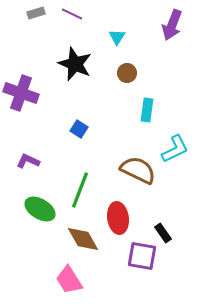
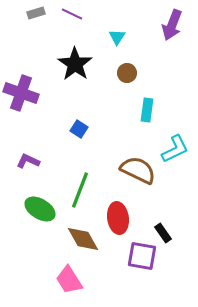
black star: rotated 12 degrees clockwise
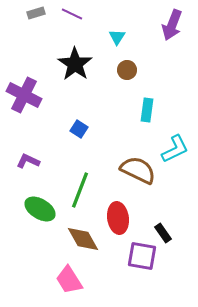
brown circle: moved 3 px up
purple cross: moved 3 px right, 2 px down; rotated 8 degrees clockwise
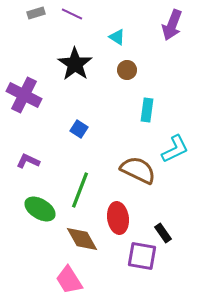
cyan triangle: rotated 30 degrees counterclockwise
brown diamond: moved 1 px left
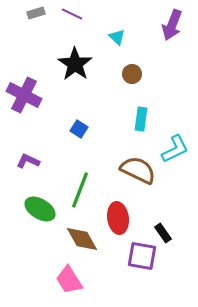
cyan triangle: rotated 12 degrees clockwise
brown circle: moved 5 px right, 4 px down
cyan rectangle: moved 6 px left, 9 px down
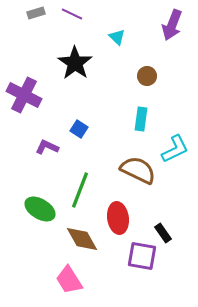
black star: moved 1 px up
brown circle: moved 15 px right, 2 px down
purple L-shape: moved 19 px right, 14 px up
